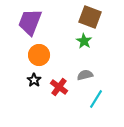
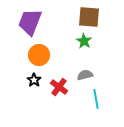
brown square: moved 1 px left; rotated 15 degrees counterclockwise
cyan line: rotated 42 degrees counterclockwise
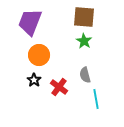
brown square: moved 5 px left
gray semicircle: rotated 91 degrees counterclockwise
